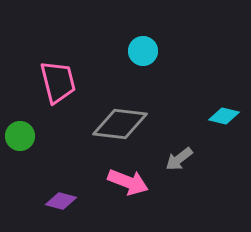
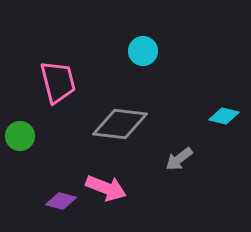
pink arrow: moved 22 px left, 6 px down
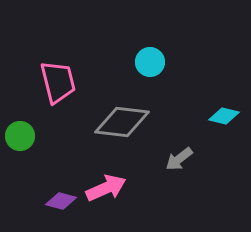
cyan circle: moved 7 px right, 11 px down
gray diamond: moved 2 px right, 2 px up
pink arrow: rotated 45 degrees counterclockwise
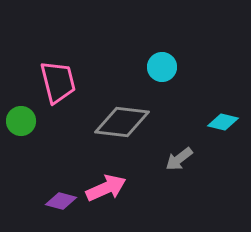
cyan circle: moved 12 px right, 5 px down
cyan diamond: moved 1 px left, 6 px down
green circle: moved 1 px right, 15 px up
